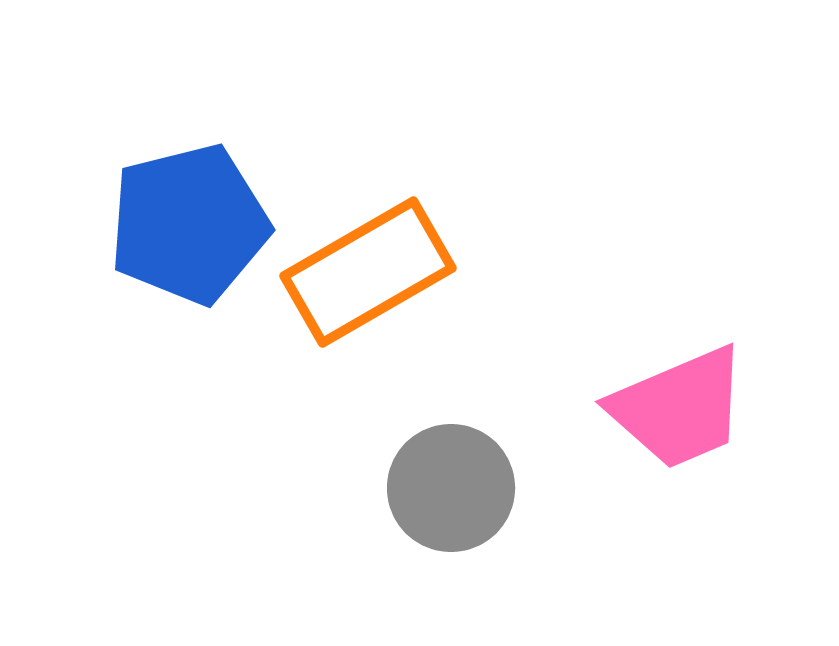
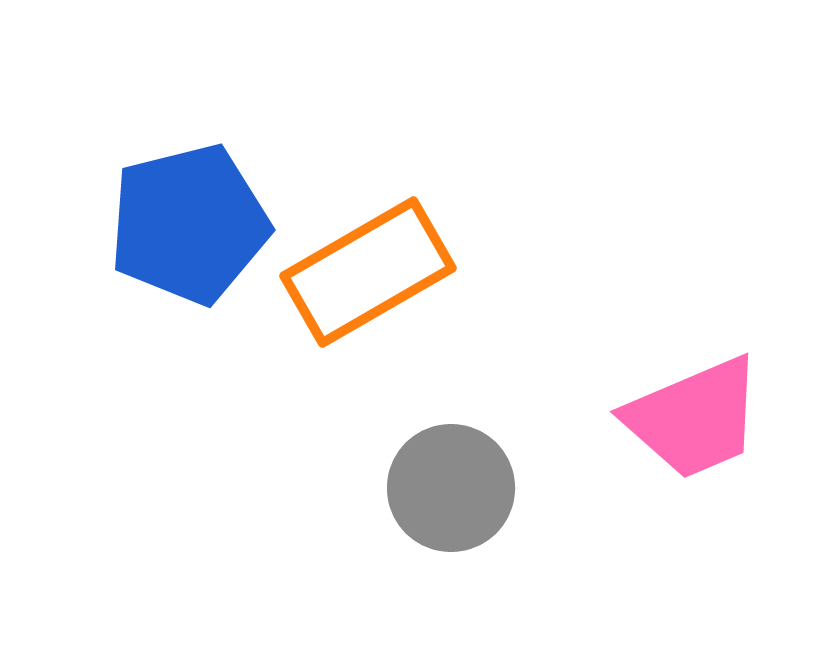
pink trapezoid: moved 15 px right, 10 px down
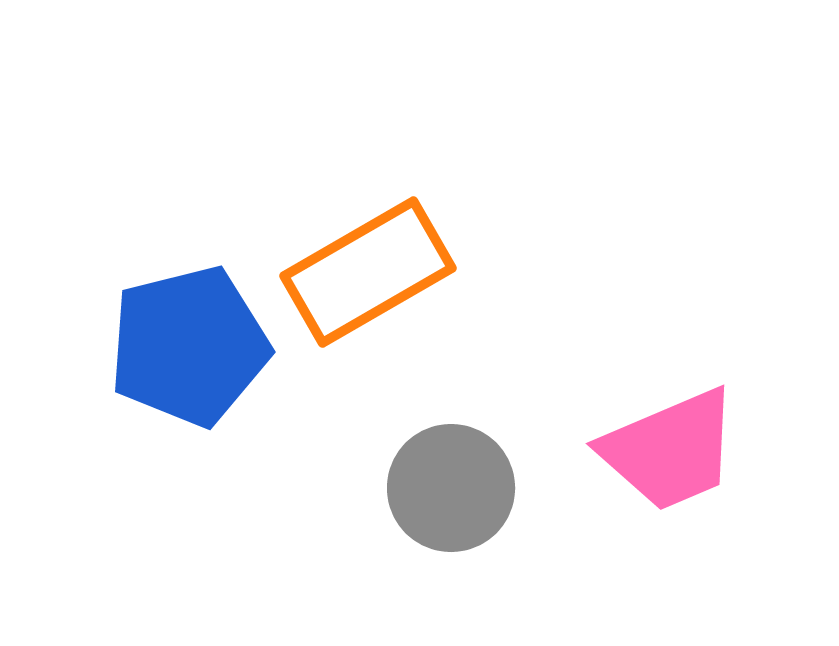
blue pentagon: moved 122 px down
pink trapezoid: moved 24 px left, 32 px down
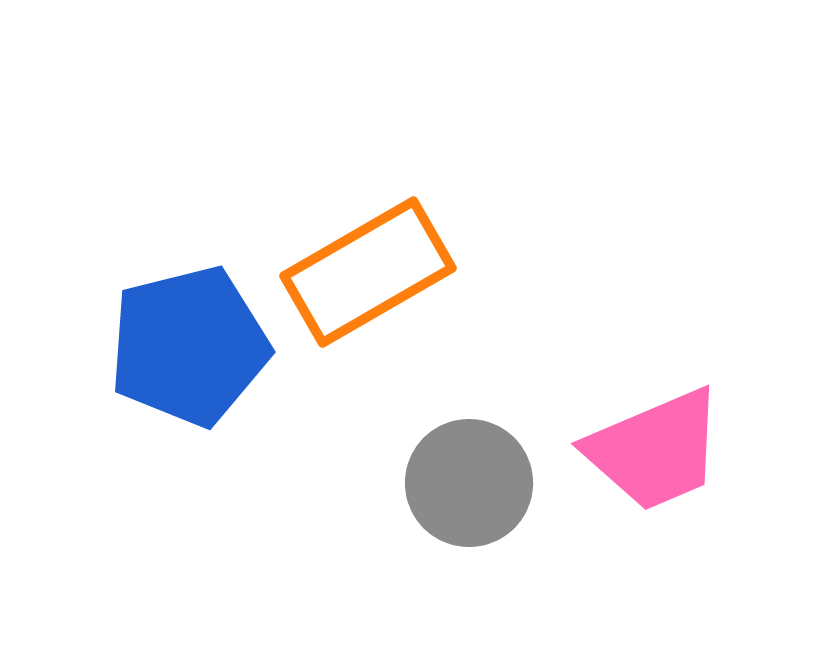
pink trapezoid: moved 15 px left
gray circle: moved 18 px right, 5 px up
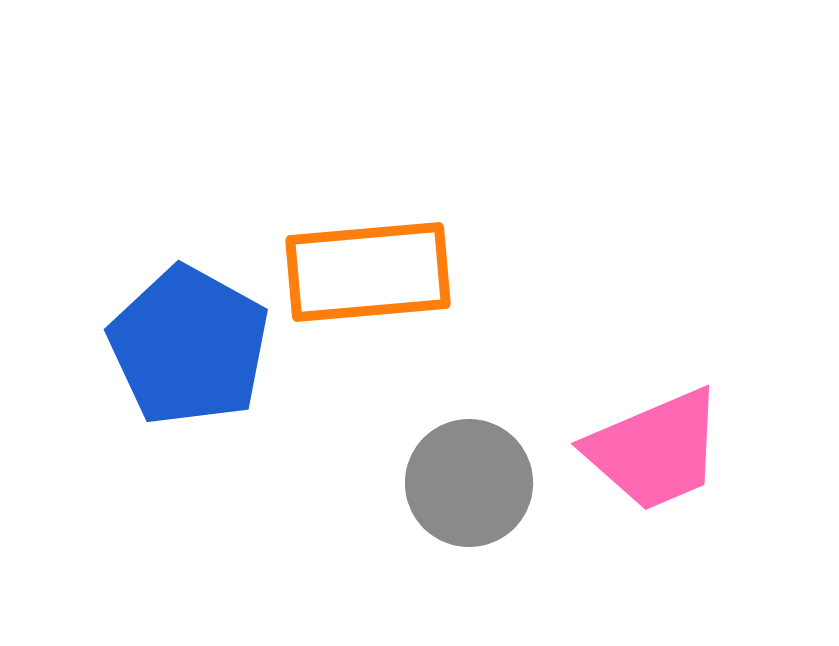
orange rectangle: rotated 25 degrees clockwise
blue pentagon: rotated 29 degrees counterclockwise
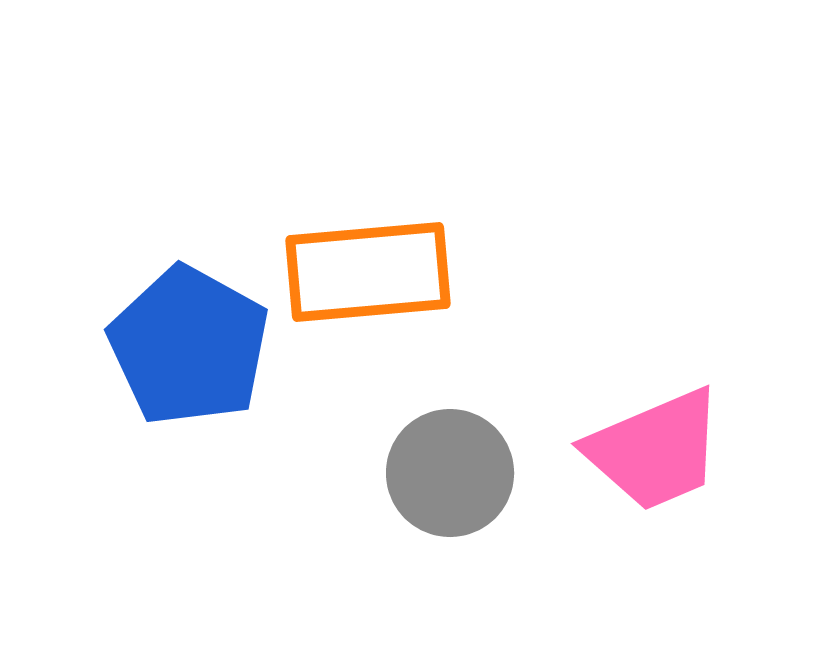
gray circle: moved 19 px left, 10 px up
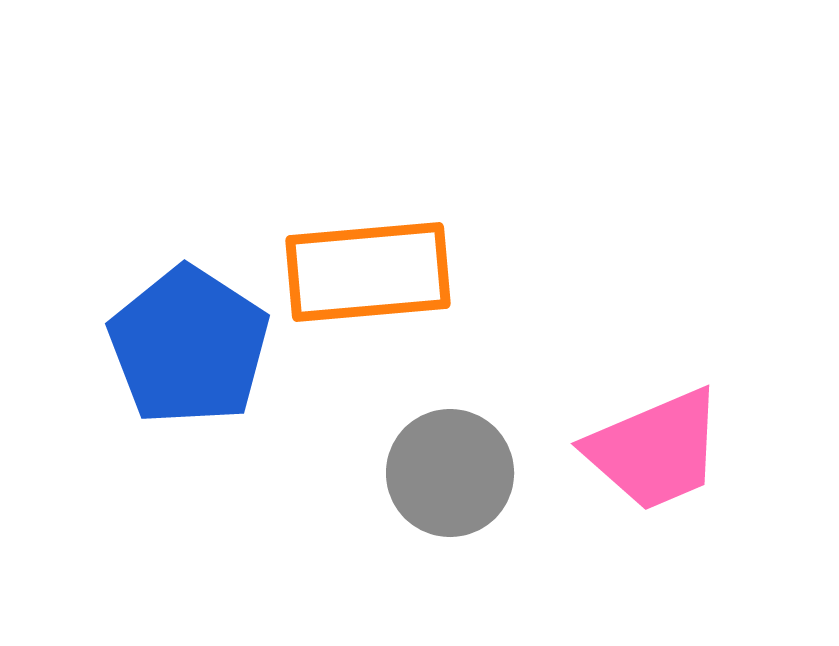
blue pentagon: rotated 4 degrees clockwise
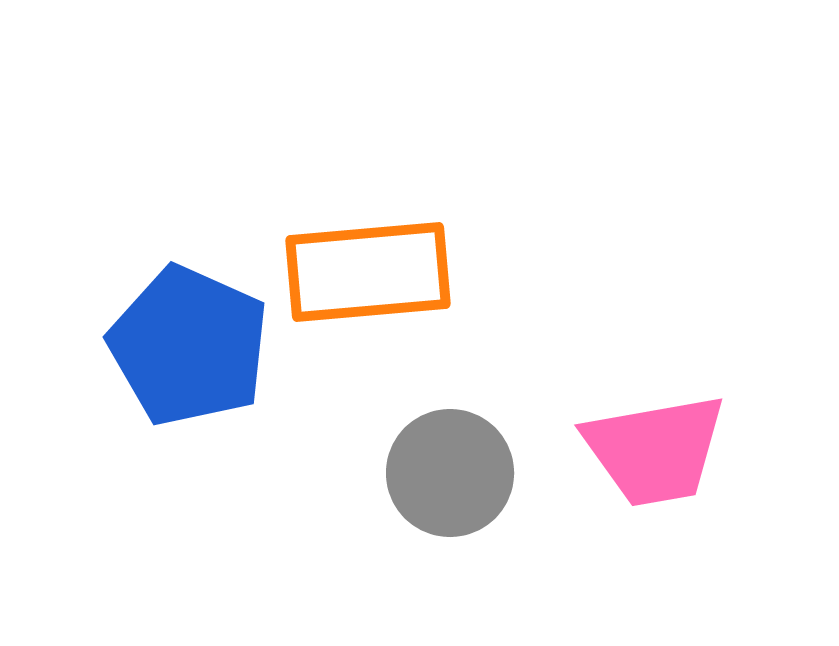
blue pentagon: rotated 9 degrees counterclockwise
pink trapezoid: rotated 13 degrees clockwise
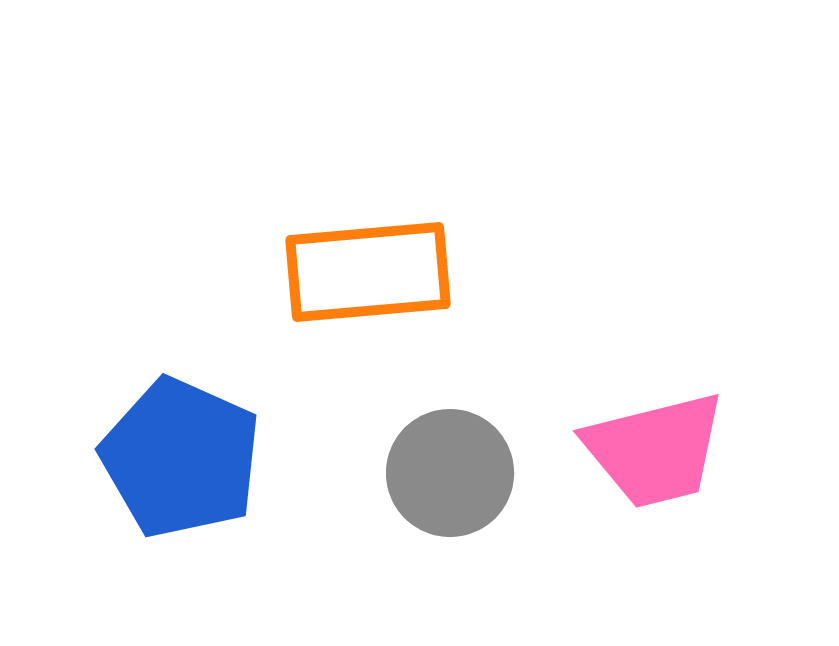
blue pentagon: moved 8 px left, 112 px down
pink trapezoid: rotated 4 degrees counterclockwise
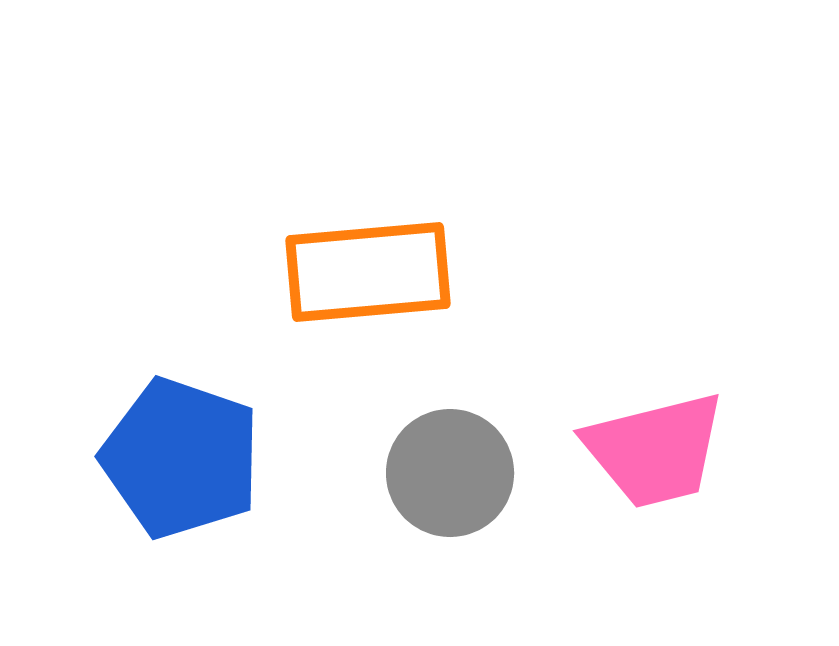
blue pentagon: rotated 5 degrees counterclockwise
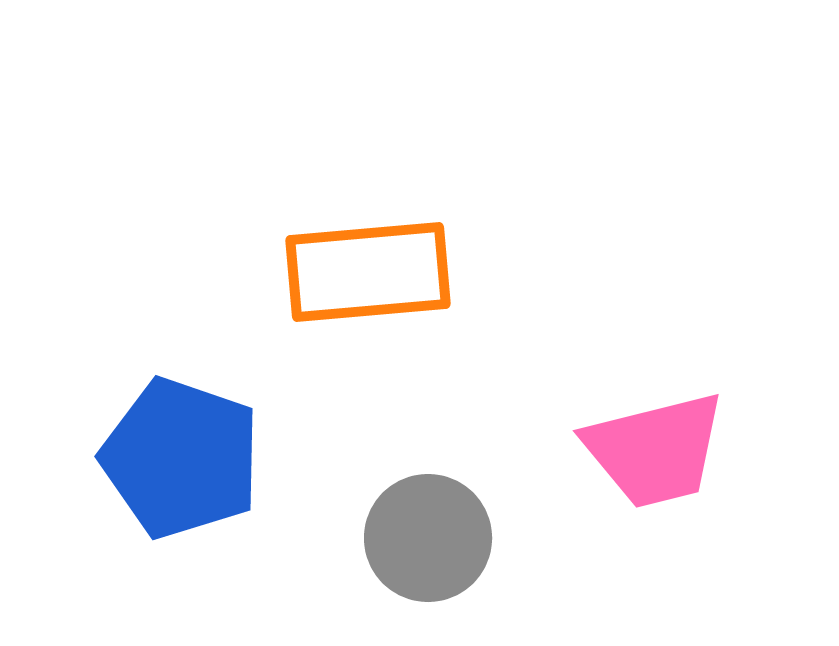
gray circle: moved 22 px left, 65 px down
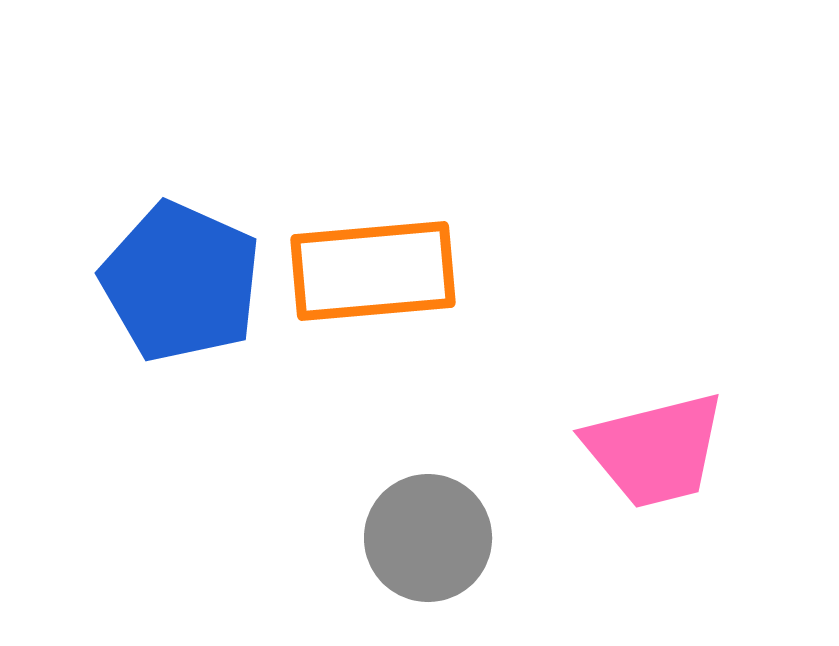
orange rectangle: moved 5 px right, 1 px up
blue pentagon: moved 176 px up; rotated 5 degrees clockwise
